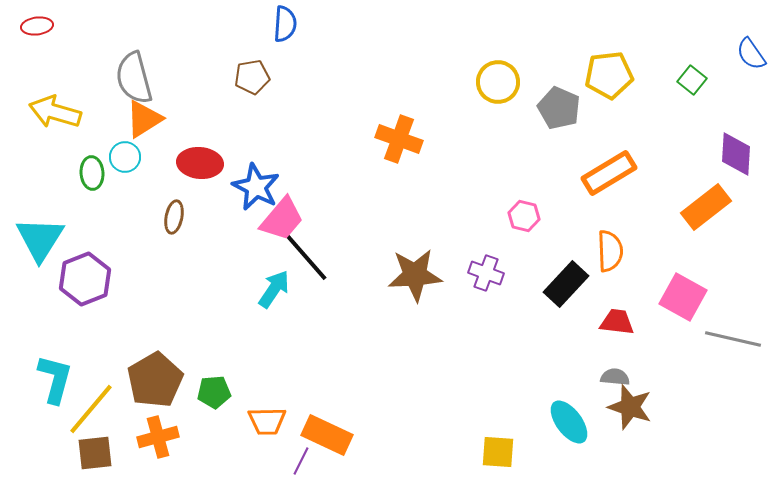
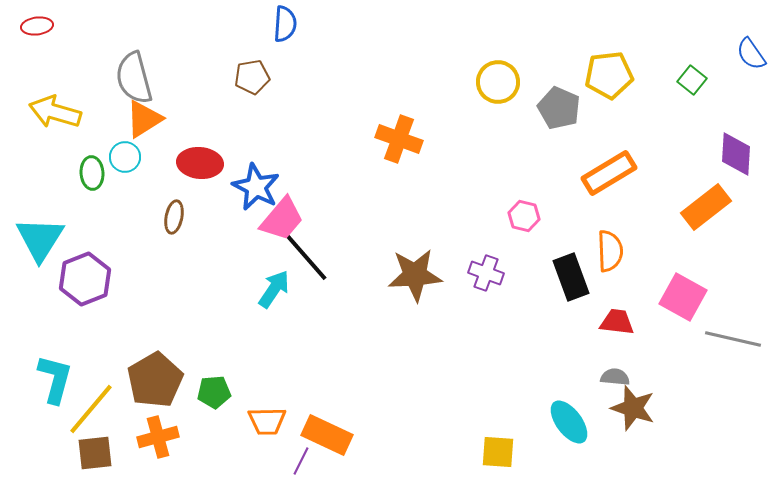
black rectangle at (566, 284): moved 5 px right, 7 px up; rotated 63 degrees counterclockwise
brown star at (630, 407): moved 3 px right, 1 px down
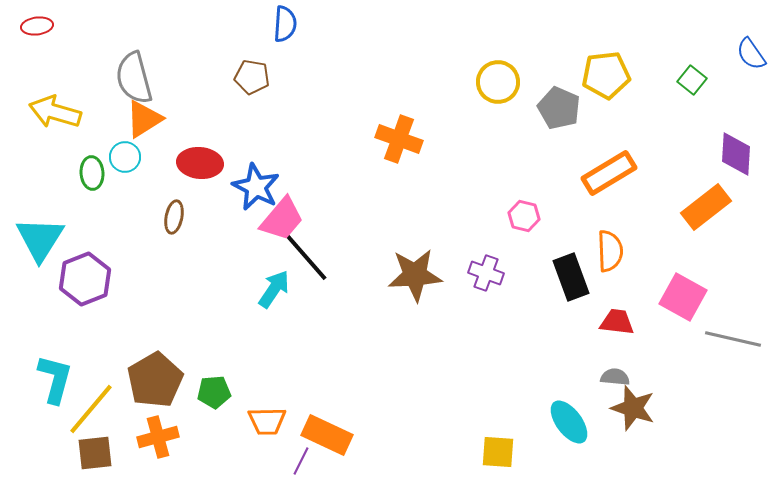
yellow pentagon at (609, 75): moved 3 px left
brown pentagon at (252, 77): rotated 20 degrees clockwise
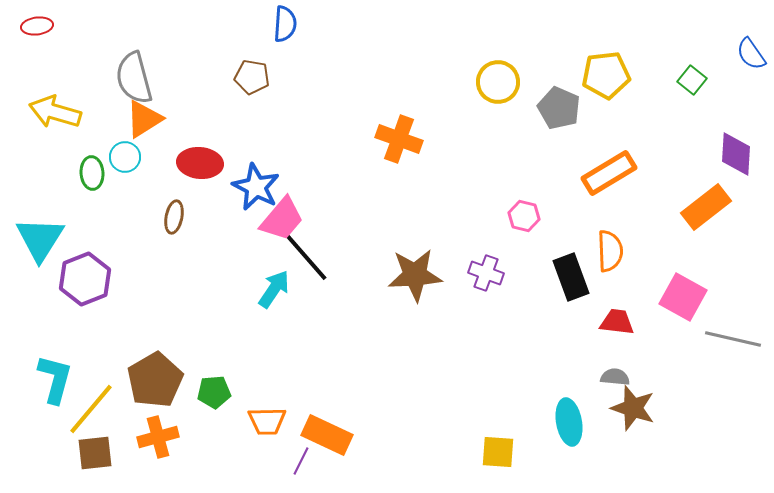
cyan ellipse at (569, 422): rotated 27 degrees clockwise
